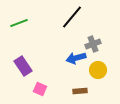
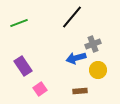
pink square: rotated 32 degrees clockwise
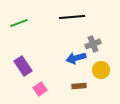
black line: rotated 45 degrees clockwise
yellow circle: moved 3 px right
brown rectangle: moved 1 px left, 5 px up
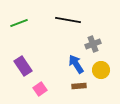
black line: moved 4 px left, 3 px down; rotated 15 degrees clockwise
blue arrow: moved 6 px down; rotated 72 degrees clockwise
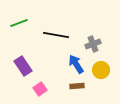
black line: moved 12 px left, 15 px down
brown rectangle: moved 2 px left
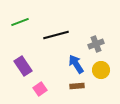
green line: moved 1 px right, 1 px up
black line: rotated 25 degrees counterclockwise
gray cross: moved 3 px right
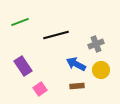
blue arrow: rotated 30 degrees counterclockwise
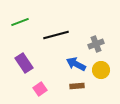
purple rectangle: moved 1 px right, 3 px up
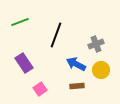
black line: rotated 55 degrees counterclockwise
